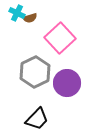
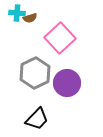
cyan cross: rotated 21 degrees counterclockwise
gray hexagon: moved 1 px down
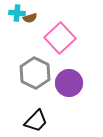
gray hexagon: rotated 8 degrees counterclockwise
purple circle: moved 2 px right
black trapezoid: moved 1 px left, 2 px down
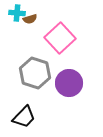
brown semicircle: moved 1 px down
gray hexagon: rotated 8 degrees counterclockwise
black trapezoid: moved 12 px left, 4 px up
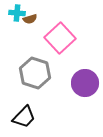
purple circle: moved 16 px right
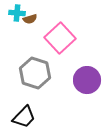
purple circle: moved 2 px right, 3 px up
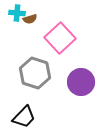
purple circle: moved 6 px left, 2 px down
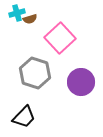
cyan cross: rotated 21 degrees counterclockwise
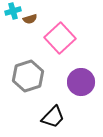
cyan cross: moved 4 px left, 2 px up
gray hexagon: moved 7 px left, 3 px down; rotated 24 degrees clockwise
black trapezoid: moved 29 px right
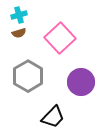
cyan cross: moved 6 px right, 4 px down
brown semicircle: moved 11 px left, 14 px down
gray hexagon: rotated 12 degrees counterclockwise
